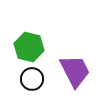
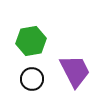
green hexagon: moved 2 px right, 6 px up; rotated 24 degrees counterclockwise
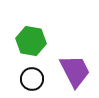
green hexagon: rotated 20 degrees clockwise
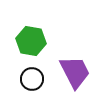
purple trapezoid: moved 1 px down
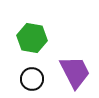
green hexagon: moved 1 px right, 3 px up
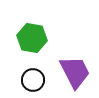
black circle: moved 1 px right, 1 px down
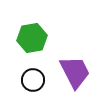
green hexagon: rotated 20 degrees counterclockwise
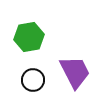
green hexagon: moved 3 px left, 1 px up
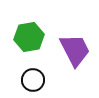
purple trapezoid: moved 22 px up
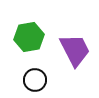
black circle: moved 2 px right
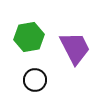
purple trapezoid: moved 2 px up
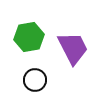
purple trapezoid: moved 2 px left
